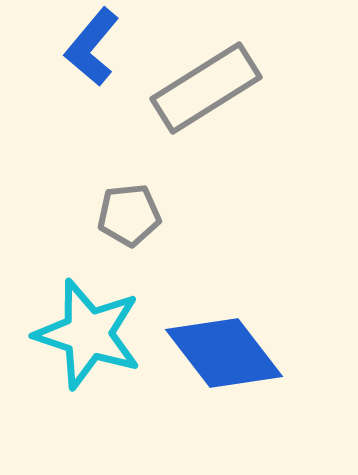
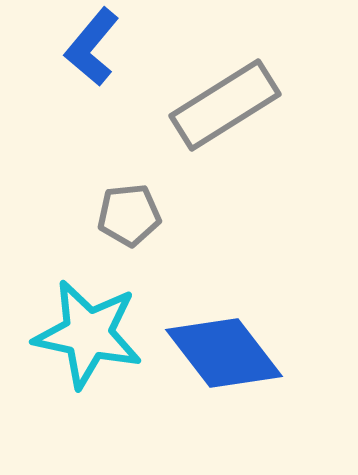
gray rectangle: moved 19 px right, 17 px down
cyan star: rotated 6 degrees counterclockwise
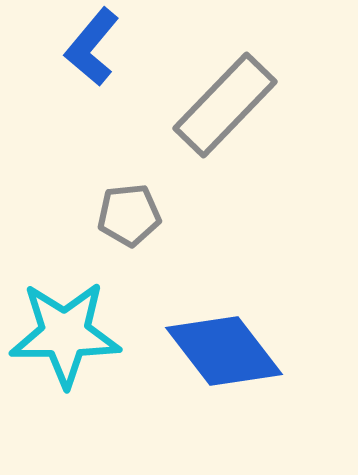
gray rectangle: rotated 14 degrees counterclockwise
cyan star: moved 23 px left; rotated 12 degrees counterclockwise
blue diamond: moved 2 px up
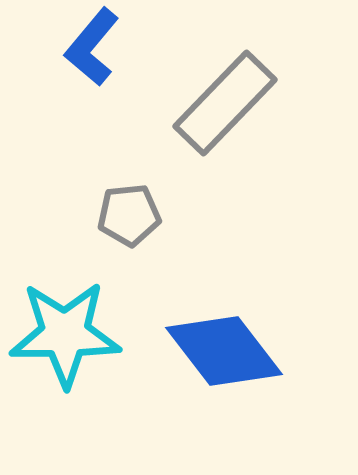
gray rectangle: moved 2 px up
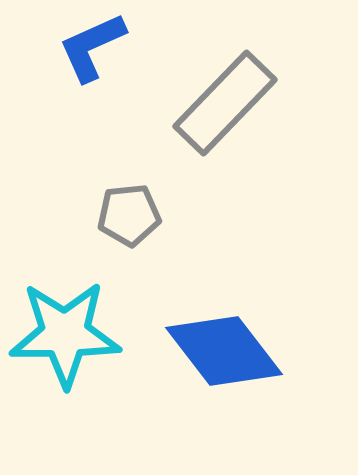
blue L-shape: rotated 26 degrees clockwise
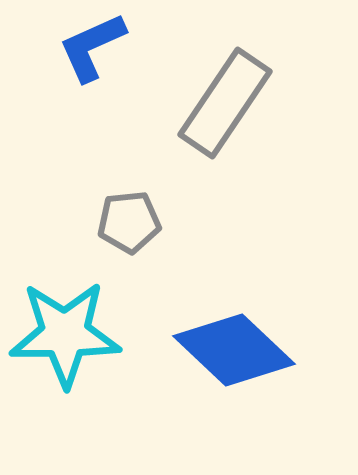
gray rectangle: rotated 10 degrees counterclockwise
gray pentagon: moved 7 px down
blue diamond: moved 10 px right, 1 px up; rotated 9 degrees counterclockwise
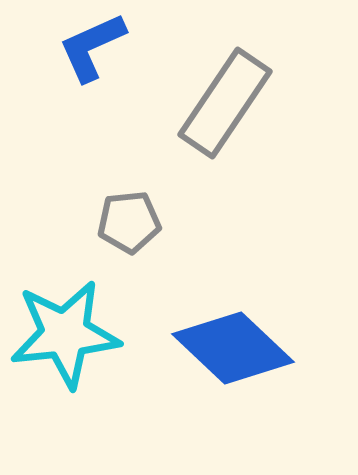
cyan star: rotated 6 degrees counterclockwise
blue diamond: moved 1 px left, 2 px up
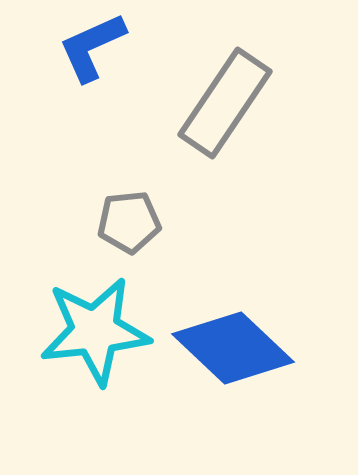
cyan star: moved 30 px right, 3 px up
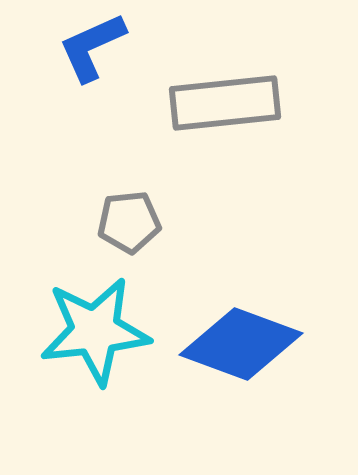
gray rectangle: rotated 50 degrees clockwise
blue diamond: moved 8 px right, 4 px up; rotated 23 degrees counterclockwise
